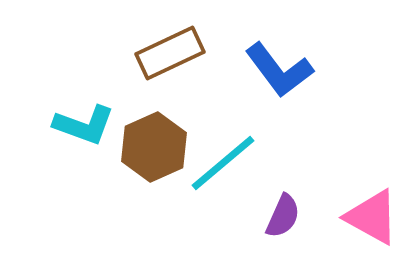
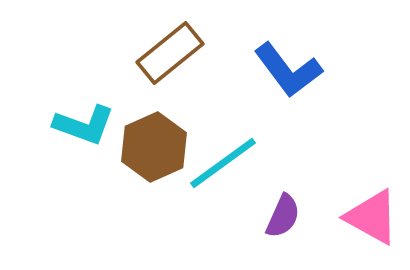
brown rectangle: rotated 14 degrees counterclockwise
blue L-shape: moved 9 px right
cyan line: rotated 4 degrees clockwise
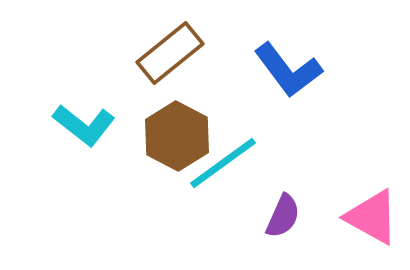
cyan L-shape: rotated 18 degrees clockwise
brown hexagon: moved 23 px right, 11 px up; rotated 8 degrees counterclockwise
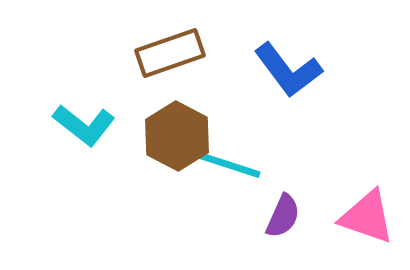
brown rectangle: rotated 20 degrees clockwise
cyan line: rotated 54 degrees clockwise
pink triangle: moved 5 px left; rotated 10 degrees counterclockwise
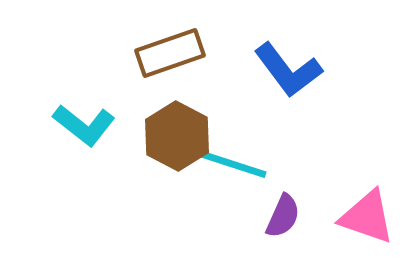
cyan line: moved 6 px right
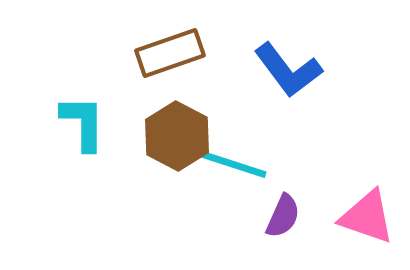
cyan L-shape: moved 1 px left, 2 px up; rotated 128 degrees counterclockwise
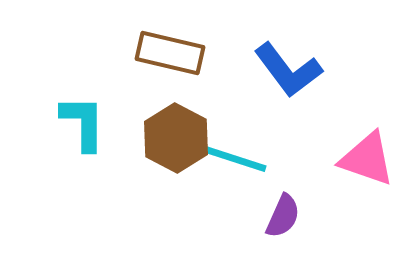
brown rectangle: rotated 32 degrees clockwise
brown hexagon: moved 1 px left, 2 px down
cyan line: moved 6 px up
pink triangle: moved 58 px up
